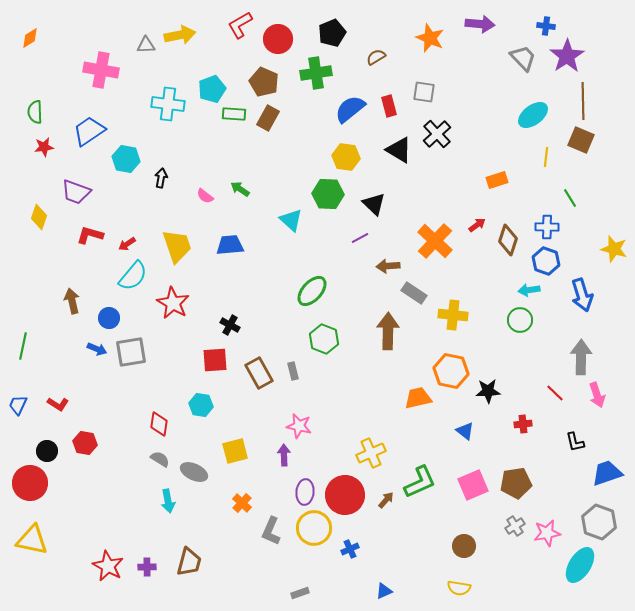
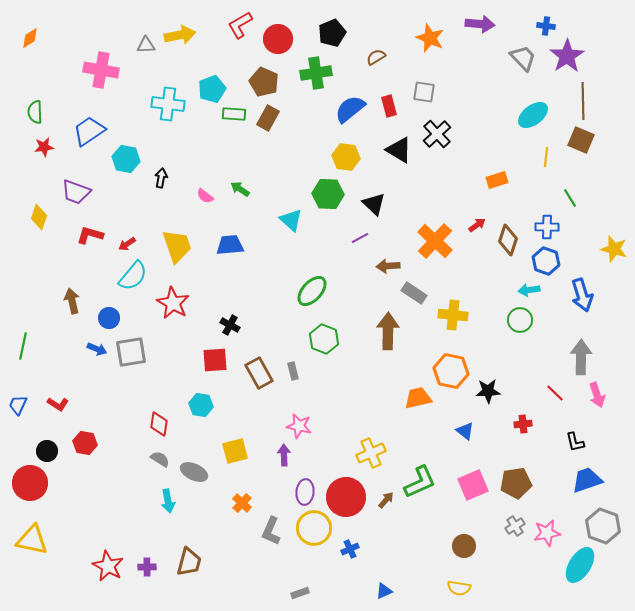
blue trapezoid at (607, 473): moved 20 px left, 7 px down
red circle at (345, 495): moved 1 px right, 2 px down
gray hexagon at (599, 522): moved 4 px right, 4 px down
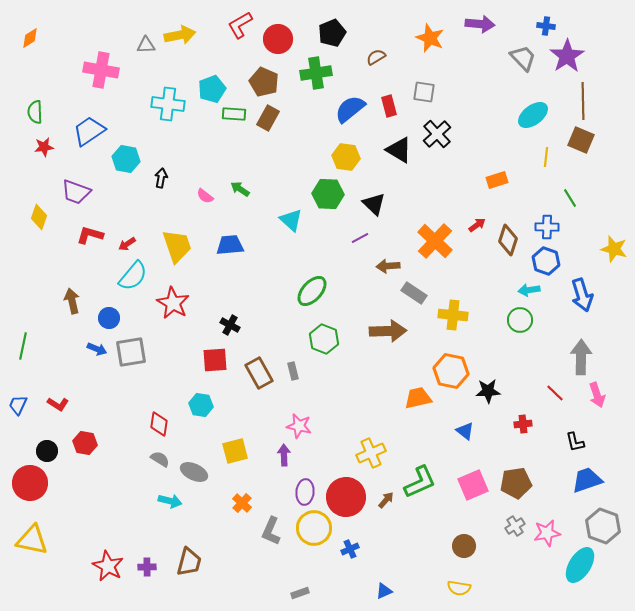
brown arrow at (388, 331): rotated 87 degrees clockwise
cyan arrow at (168, 501): moved 2 px right; rotated 65 degrees counterclockwise
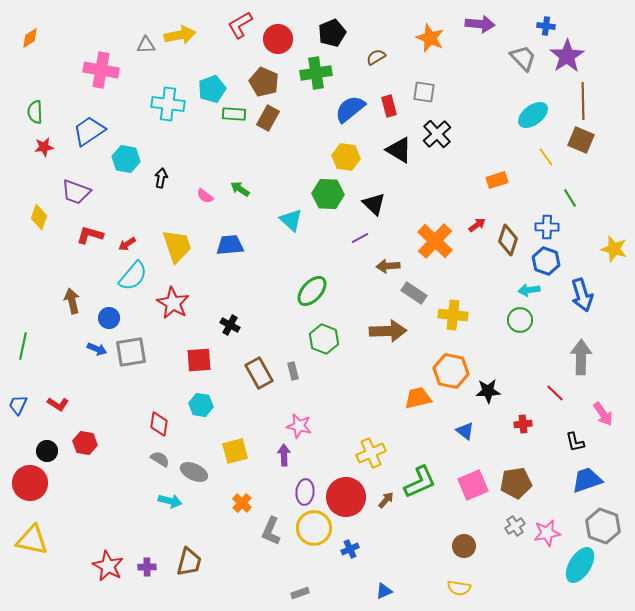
yellow line at (546, 157): rotated 42 degrees counterclockwise
red square at (215, 360): moved 16 px left
pink arrow at (597, 395): moved 6 px right, 19 px down; rotated 15 degrees counterclockwise
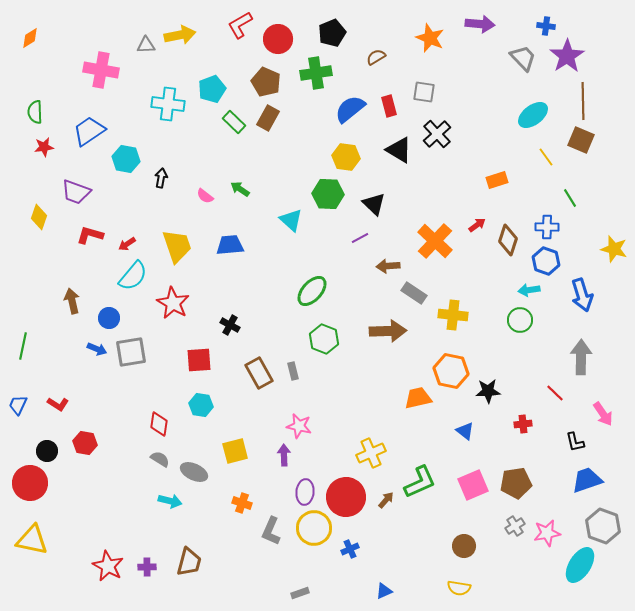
brown pentagon at (264, 82): moved 2 px right
green rectangle at (234, 114): moved 8 px down; rotated 40 degrees clockwise
orange cross at (242, 503): rotated 24 degrees counterclockwise
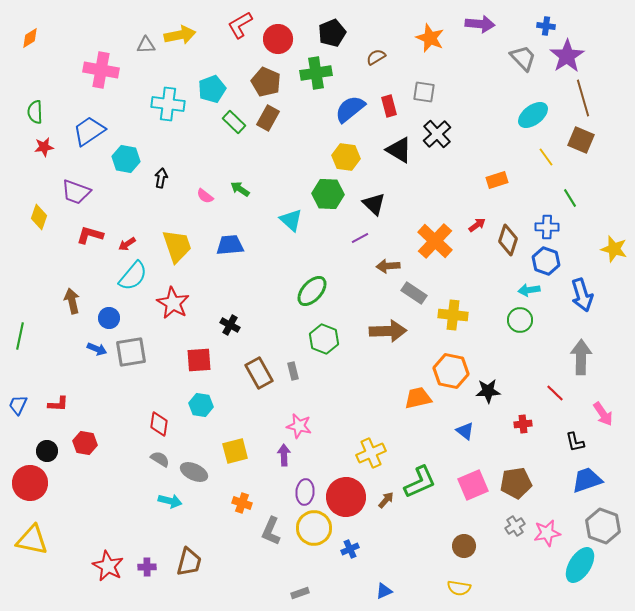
brown line at (583, 101): moved 3 px up; rotated 15 degrees counterclockwise
green line at (23, 346): moved 3 px left, 10 px up
red L-shape at (58, 404): rotated 30 degrees counterclockwise
